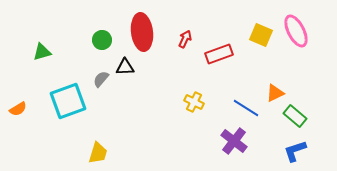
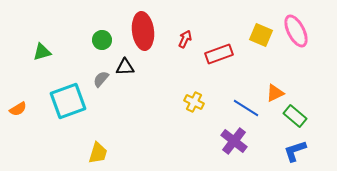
red ellipse: moved 1 px right, 1 px up
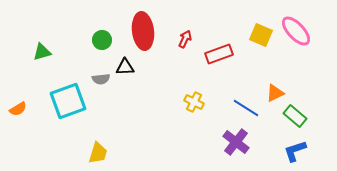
pink ellipse: rotated 16 degrees counterclockwise
gray semicircle: rotated 138 degrees counterclockwise
purple cross: moved 2 px right, 1 px down
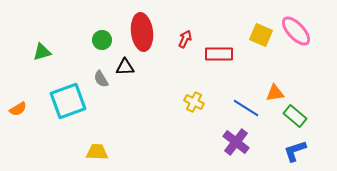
red ellipse: moved 1 px left, 1 px down
red rectangle: rotated 20 degrees clockwise
gray semicircle: rotated 66 degrees clockwise
orange triangle: rotated 18 degrees clockwise
yellow trapezoid: moved 1 px left, 1 px up; rotated 105 degrees counterclockwise
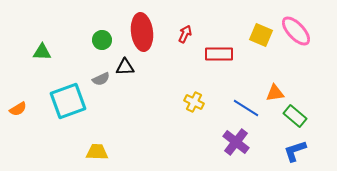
red arrow: moved 5 px up
green triangle: rotated 18 degrees clockwise
gray semicircle: rotated 84 degrees counterclockwise
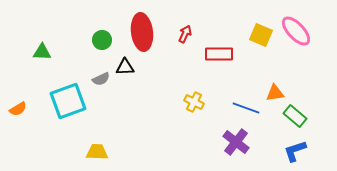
blue line: rotated 12 degrees counterclockwise
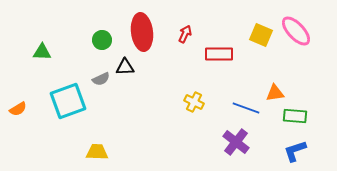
green rectangle: rotated 35 degrees counterclockwise
